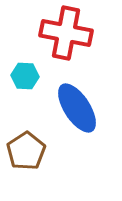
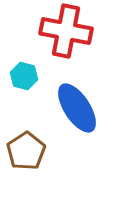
red cross: moved 2 px up
cyan hexagon: moved 1 px left; rotated 12 degrees clockwise
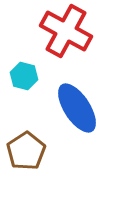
red cross: rotated 18 degrees clockwise
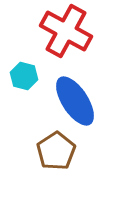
blue ellipse: moved 2 px left, 7 px up
brown pentagon: moved 30 px right
